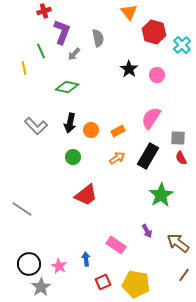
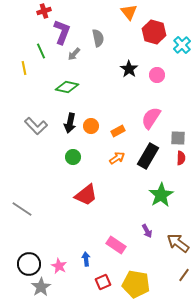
orange circle: moved 4 px up
red semicircle: rotated 152 degrees counterclockwise
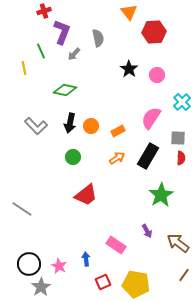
red hexagon: rotated 20 degrees counterclockwise
cyan cross: moved 57 px down
green diamond: moved 2 px left, 3 px down
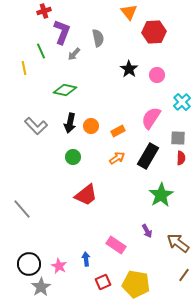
gray line: rotated 15 degrees clockwise
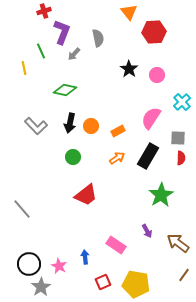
blue arrow: moved 1 px left, 2 px up
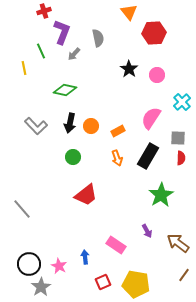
red hexagon: moved 1 px down
orange arrow: rotated 105 degrees clockwise
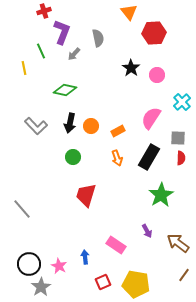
black star: moved 2 px right, 1 px up
black rectangle: moved 1 px right, 1 px down
red trapezoid: rotated 145 degrees clockwise
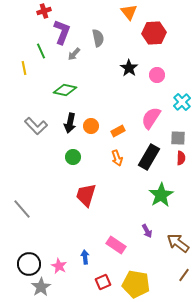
black star: moved 2 px left
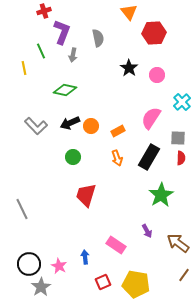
gray arrow: moved 1 px left, 1 px down; rotated 32 degrees counterclockwise
black arrow: rotated 54 degrees clockwise
gray line: rotated 15 degrees clockwise
